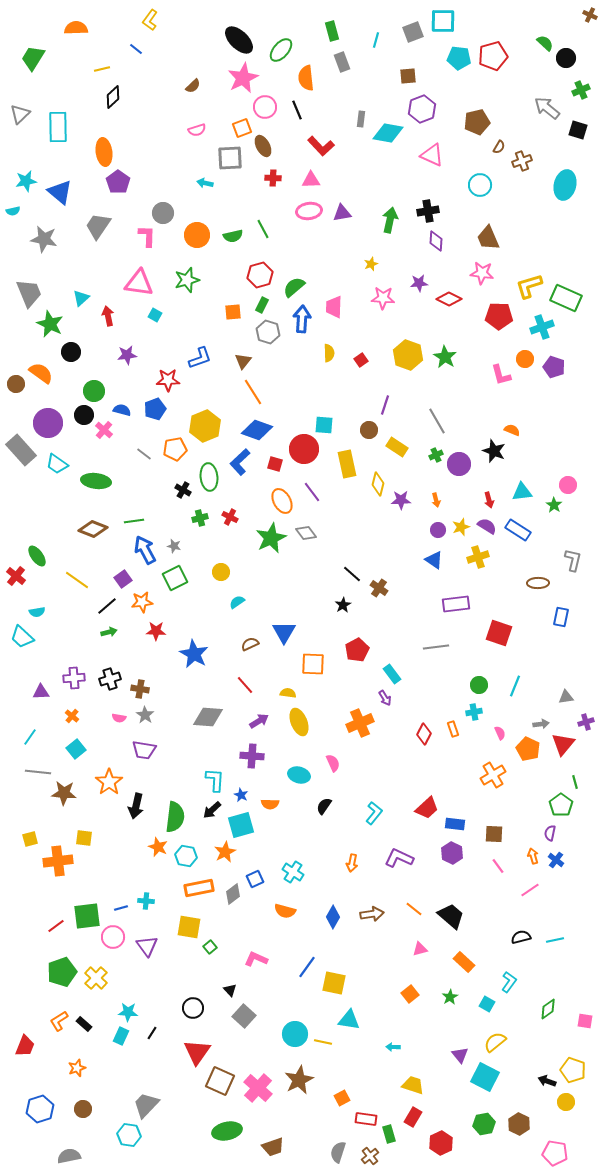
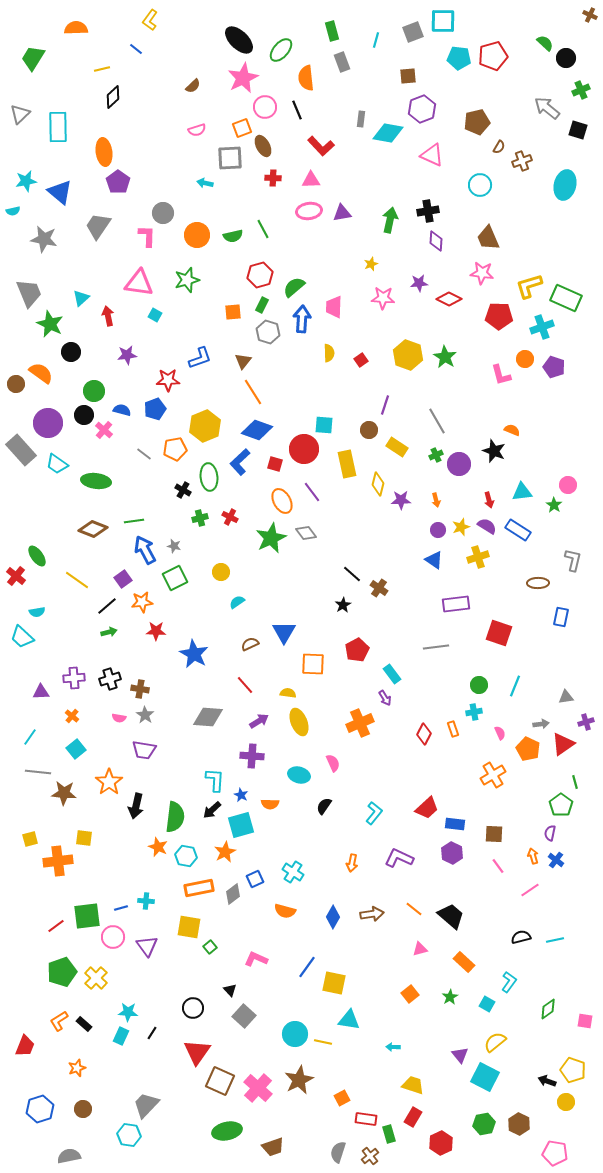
red triangle at (563, 744): rotated 15 degrees clockwise
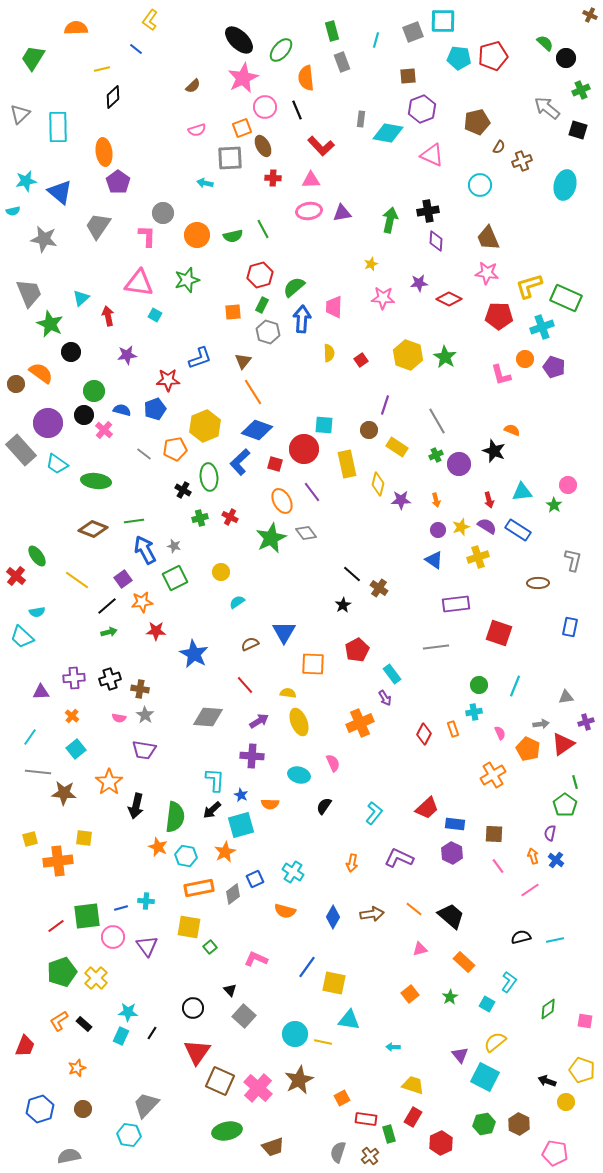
pink star at (482, 273): moved 5 px right
blue rectangle at (561, 617): moved 9 px right, 10 px down
green pentagon at (561, 805): moved 4 px right
yellow pentagon at (573, 1070): moved 9 px right
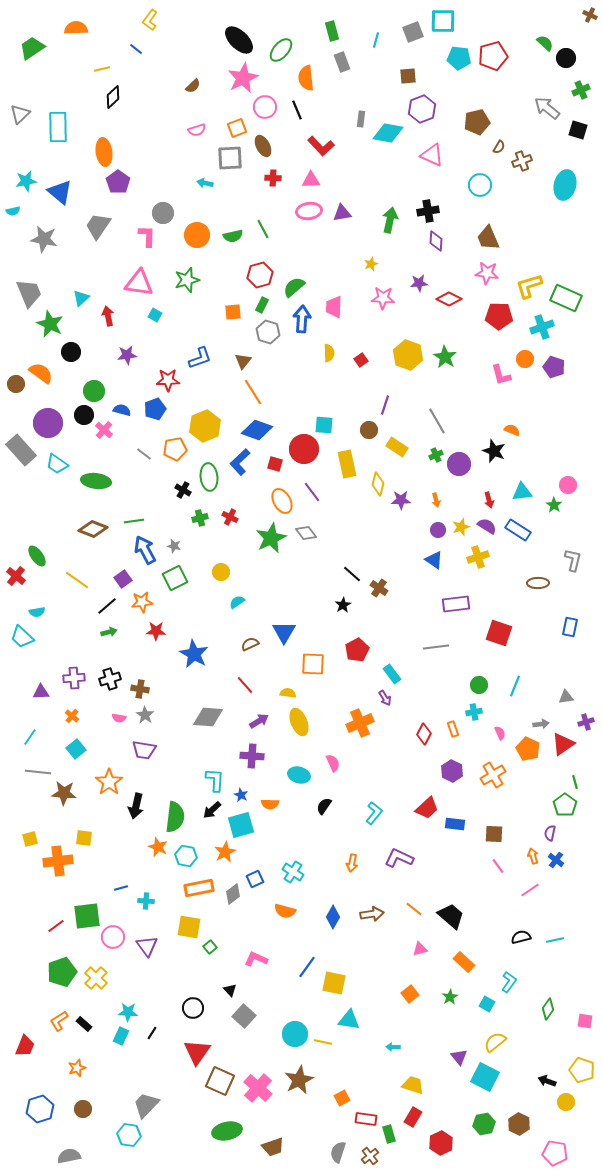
green trapezoid at (33, 58): moved 1 px left, 10 px up; rotated 24 degrees clockwise
orange square at (242, 128): moved 5 px left
purple hexagon at (452, 853): moved 82 px up
blue line at (121, 908): moved 20 px up
green diamond at (548, 1009): rotated 20 degrees counterclockwise
purple triangle at (460, 1055): moved 1 px left, 2 px down
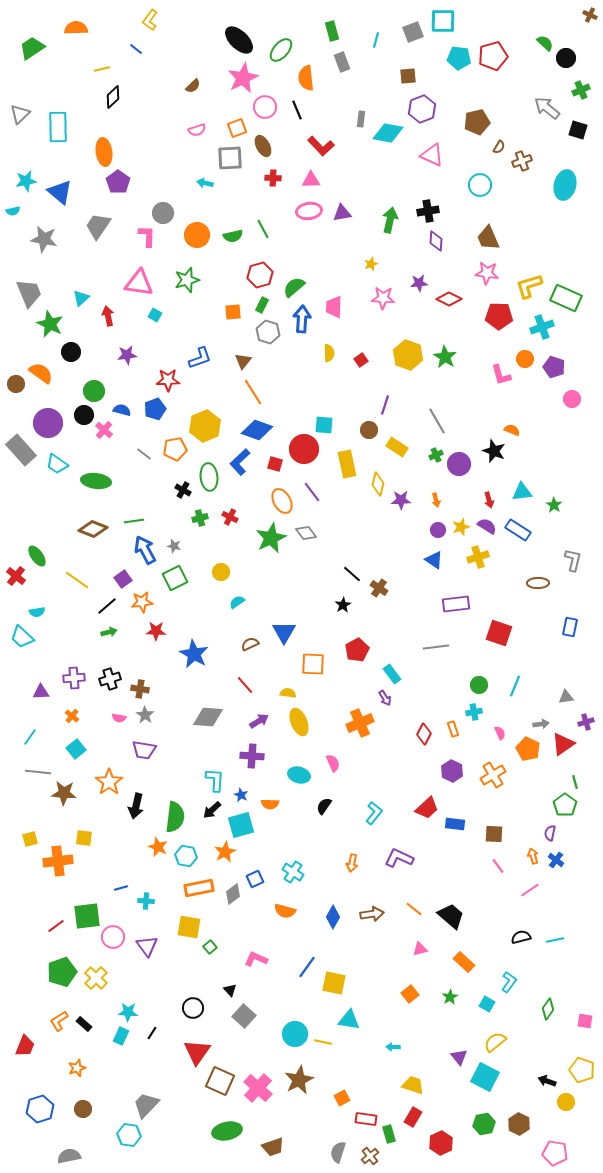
pink circle at (568, 485): moved 4 px right, 86 px up
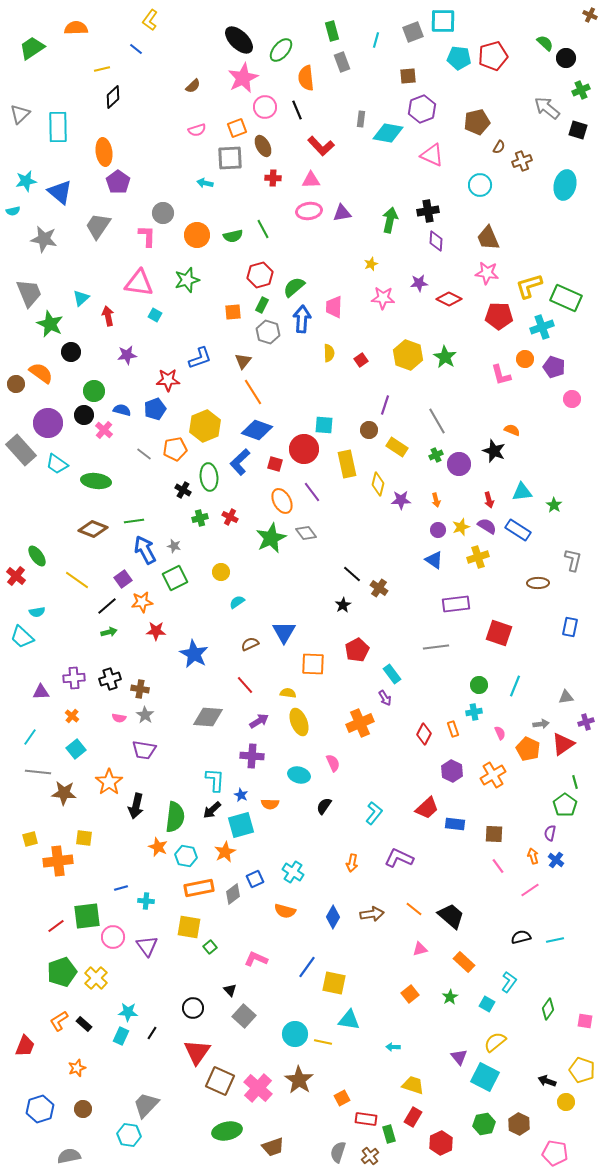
brown star at (299, 1080): rotated 12 degrees counterclockwise
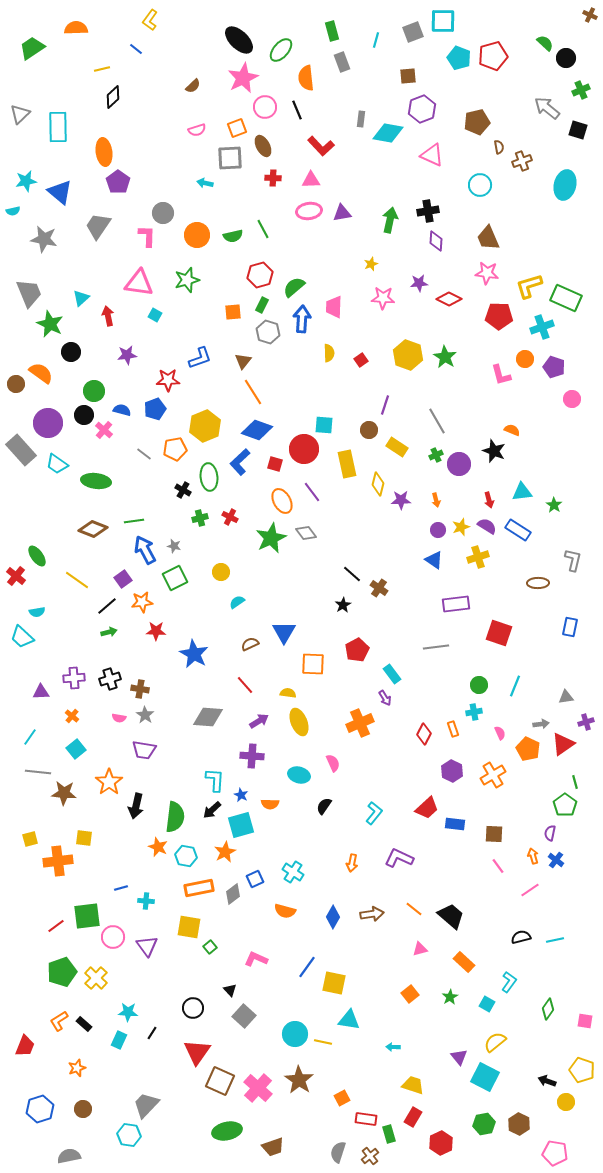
cyan pentagon at (459, 58): rotated 15 degrees clockwise
brown semicircle at (499, 147): rotated 40 degrees counterclockwise
cyan rectangle at (121, 1036): moved 2 px left, 4 px down
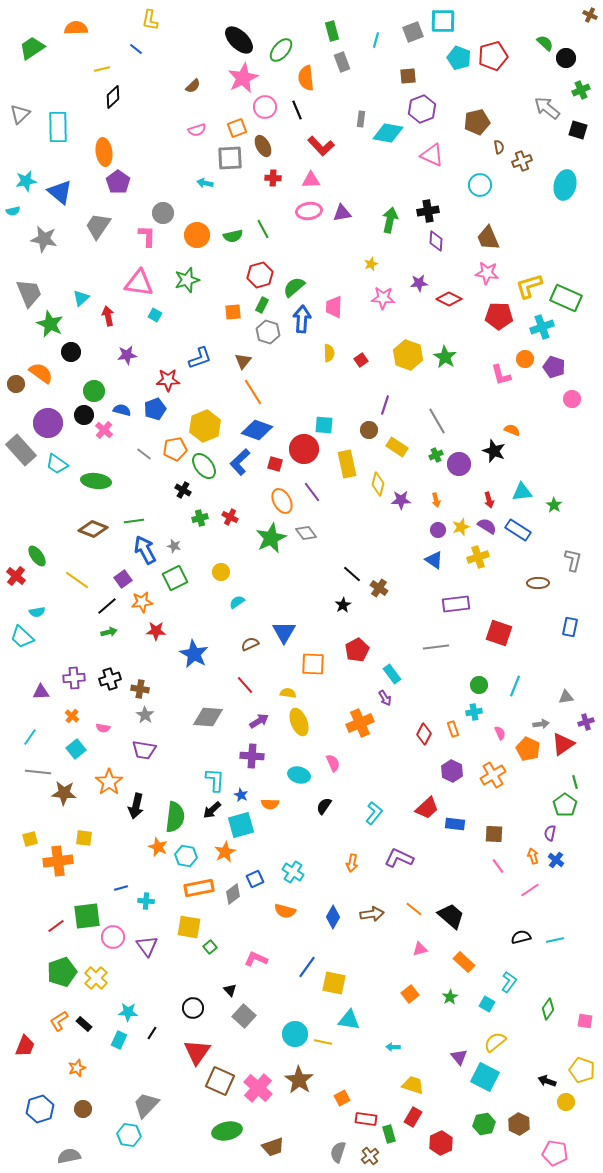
yellow L-shape at (150, 20): rotated 25 degrees counterclockwise
green ellipse at (209, 477): moved 5 px left, 11 px up; rotated 32 degrees counterclockwise
pink semicircle at (119, 718): moved 16 px left, 10 px down
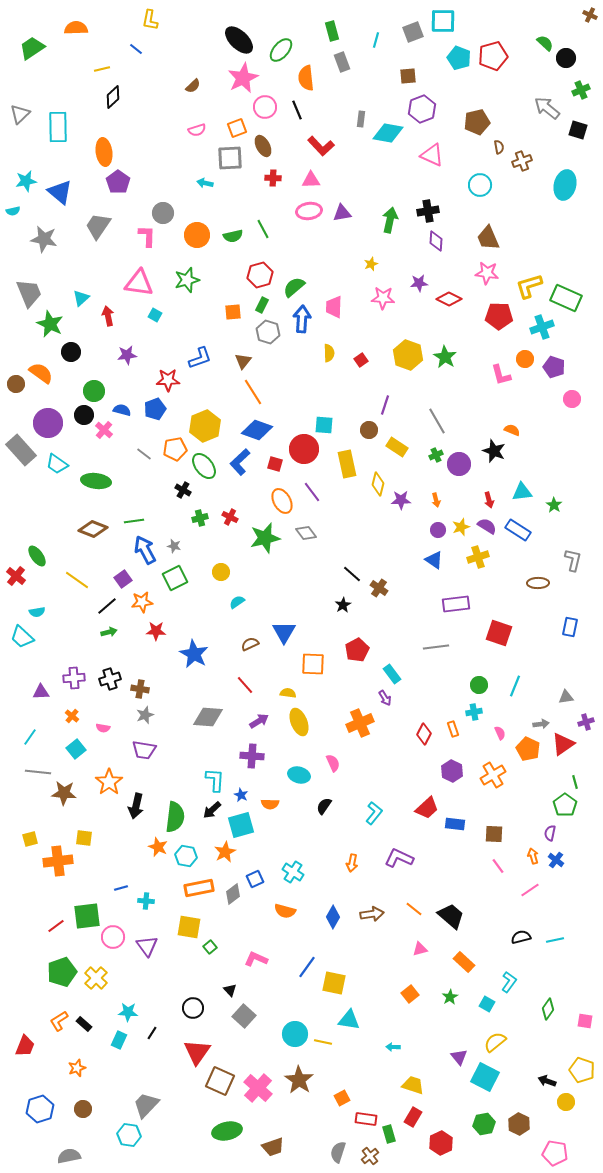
green star at (271, 538): moved 6 px left; rotated 12 degrees clockwise
gray star at (145, 715): rotated 18 degrees clockwise
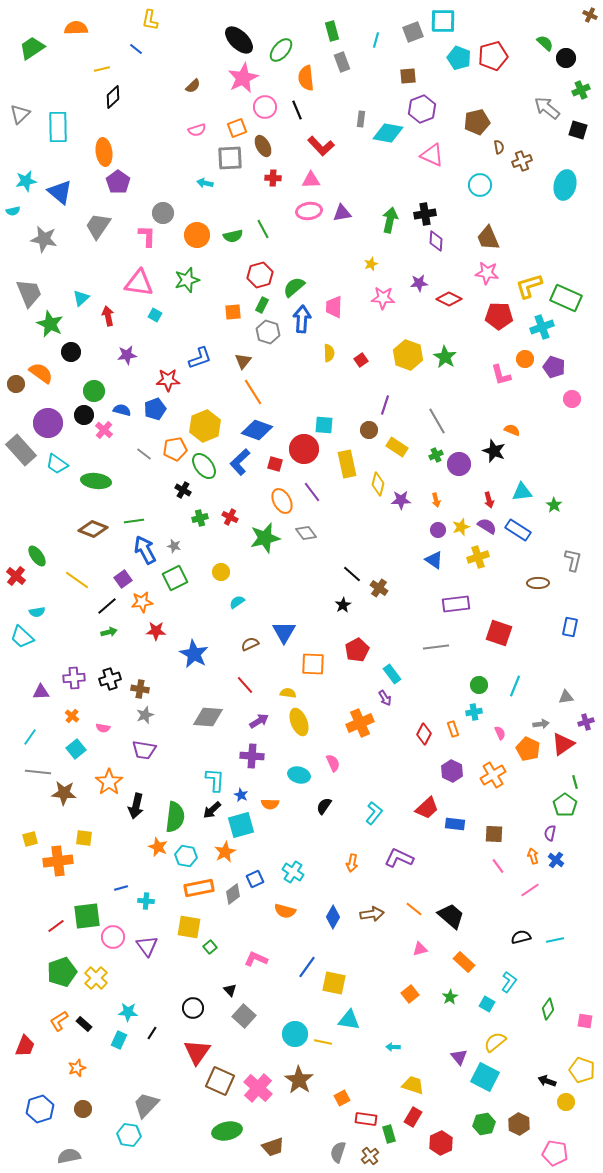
black cross at (428, 211): moved 3 px left, 3 px down
